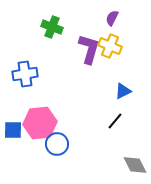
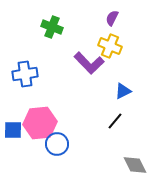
purple L-shape: moved 14 px down; rotated 120 degrees clockwise
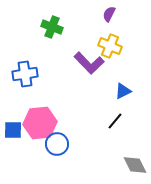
purple semicircle: moved 3 px left, 4 px up
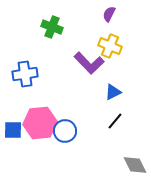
blue triangle: moved 10 px left, 1 px down
blue circle: moved 8 px right, 13 px up
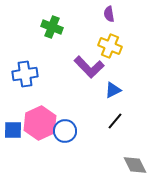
purple semicircle: rotated 35 degrees counterclockwise
purple L-shape: moved 4 px down
blue triangle: moved 2 px up
pink hexagon: rotated 20 degrees counterclockwise
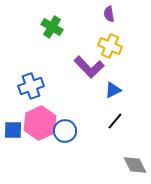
green cross: rotated 10 degrees clockwise
blue cross: moved 6 px right, 12 px down; rotated 10 degrees counterclockwise
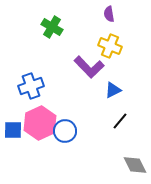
black line: moved 5 px right
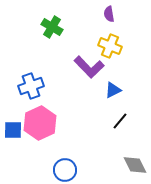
blue circle: moved 39 px down
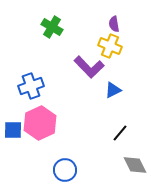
purple semicircle: moved 5 px right, 10 px down
black line: moved 12 px down
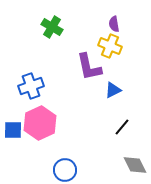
purple L-shape: rotated 32 degrees clockwise
black line: moved 2 px right, 6 px up
